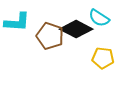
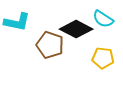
cyan semicircle: moved 4 px right, 1 px down
cyan L-shape: rotated 8 degrees clockwise
brown pentagon: moved 9 px down
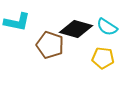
cyan semicircle: moved 4 px right, 8 px down
black diamond: rotated 12 degrees counterclockwise
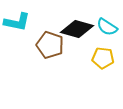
black diamond: moved 1 px right
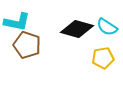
brown pentagon: moved 23 px left
yellow pentagon: rotated 15 degrees counterclockwise
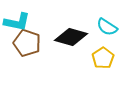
black diamond: moved 6 px left, 8 px down
brown pentagon: moved 2 px up
yellow pentagon: rotated 25 degrees counterclockwise
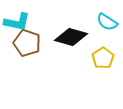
cyan semicircle: moved 5 px up
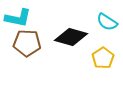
cyan L-shape: moved 1 px right, 4 px up
brown pentagon: rotated 16 degrees counterclockwise
